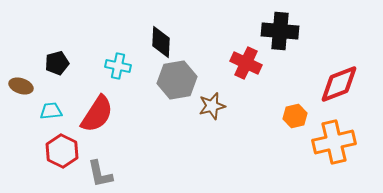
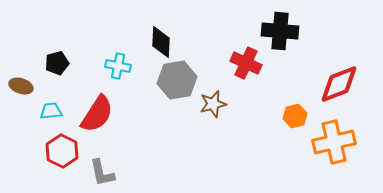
brown star: moved 1 px right, 2 px up
gray L-shape: moved 2 px right, 1 px up
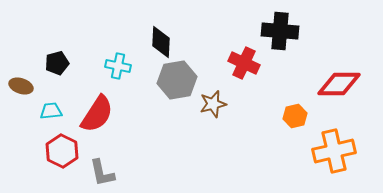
red cross: moved 2 px left
red diamond: rotated 21 degrees clockwise
orange cross: moved 9 px down
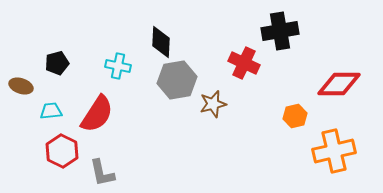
black cross: rotated 15 degrees counterclockwise
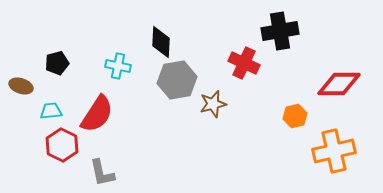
red hexagon: moved 6 px up
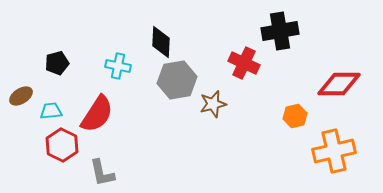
brown ellipse: moved 10 px down; rotated 50 degrees counterclockwise
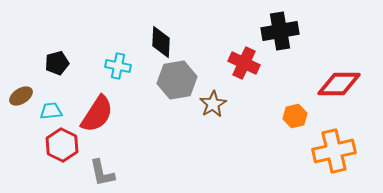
brown star: rotated 16 degrees counterclockwise
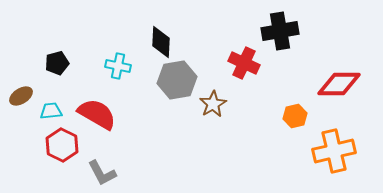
red semicircle: rotated 93 degrees counterclockwise
gray L-shape: rotated 16 degrees counterclockwise
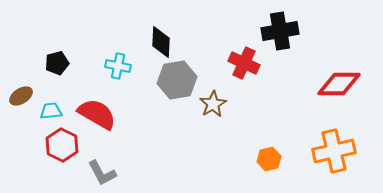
orange hexagon: moved 26 px left, 43 px down
